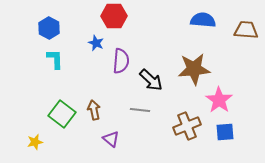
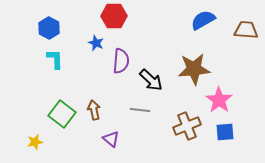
blue semicircle: rotated 35 degrees counterclockwise
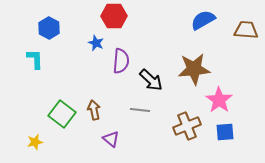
cyan L-shape: moved 20 px left
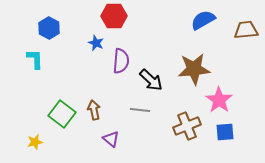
brown trapezoid: rotated 10 degrees counterclockwise
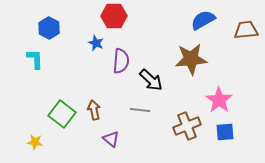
brown star: moved 3 px left, 10 px up
yellow star: rotated 21 degrees clockwise
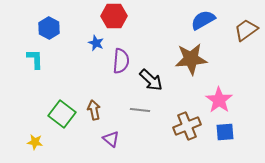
brown trapezoid: rotated 30 degrees counterclockwise
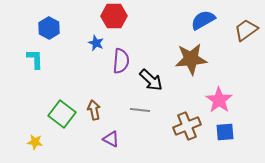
purple triangle: rotated 12 degrees counterclockwise
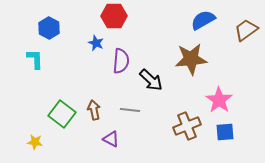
gray line: moved 10 px left
